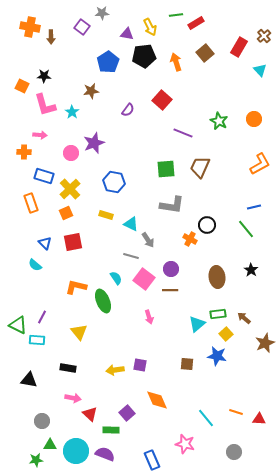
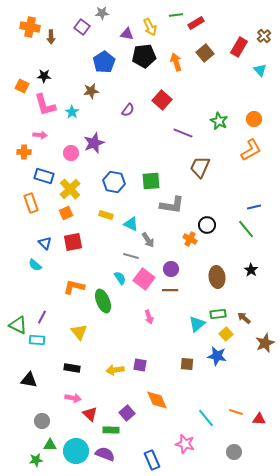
blue pentagon at (108, 62): moved 4 px left
orange L-shape at (260, 164): moved 9 px left, 14 px up
green square at (166, 169): moved 15 px left, 12 px down
cyan semicircle at (116, 278): moved 4 px right
orange L-shape at (76, 287): moved 2 px left
black rectangle at (68, 368): moved 4 px right
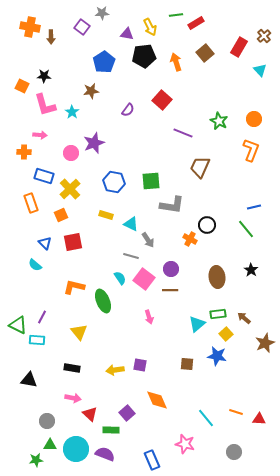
orange L-shape at (251, 150): rotated 40 degrees counterclockwise
orange square at (66, 213): moved 5 px left, 2 px down
gray circle at (42, 421): moved 5 px right
cyan circle at (76, 451): moved 2 px up
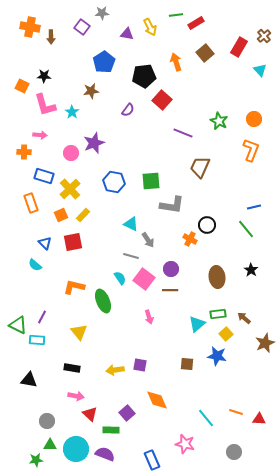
black pentagon at (144, 56): moved 20 px down
yellow rectangle at (106, 215): moved 23 px left; rotated 64 degrees counterclockwise
pink arrow at (73, 398): moved 3 px right, 2 px up
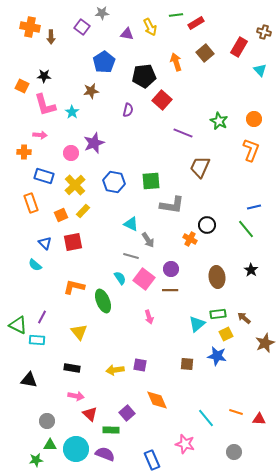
brown cross at (264, 36): moved 4 px up; rotated 32 degrees counterclockwise
purple semicircle at (128, 110): rotated 24 degrees counterclockwise
yellow cross at (70, 189): moved 5 px right, 4 px up
yellow rectangle at (83, 215): moved 4 px up
yellow square at (226, 334): rotated 16 degrees clockwise
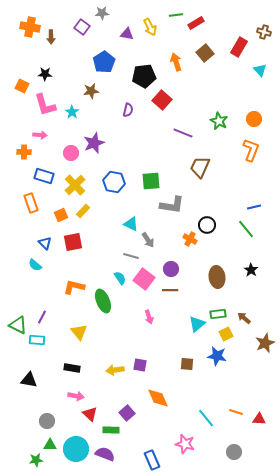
black star at (44, 76): moved 1 px right, 2 px up
orange diamond at (157, 400): moved 1 px right, 2 px up
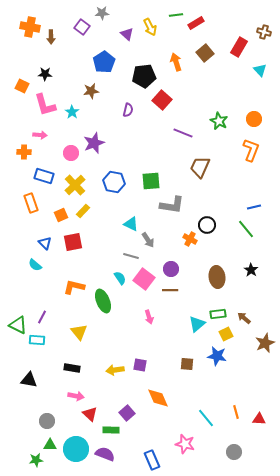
purple triangle at (127, 34): rotated 32 degrees clockwise
orange line at (236, 412): rotated 56 degrees clockwise
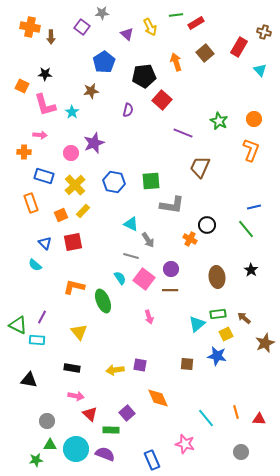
gray circle at (234, 452): moved 7 px right
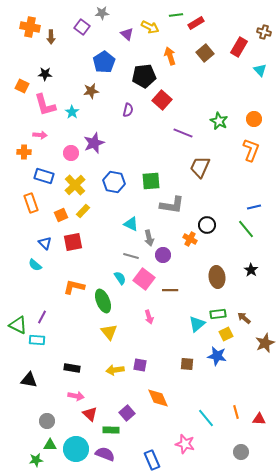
yellow arrow at (150, 27): rotated 36 degrees counterclockwise
orange arrow at (176, 62): moved 6 px left, 6 px up
gray arrow at (148, 240): moved 1 px right, 2 px up; rotated 21 degrees clockwise
purple circle at (171, 269): moved 8 px left, 14 px up
yellow triangle at (79, 332): moved 30 px right
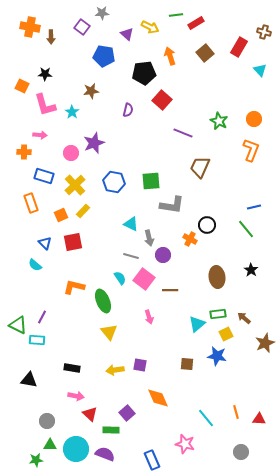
blue pentagon at (104, 62): moved 6 px up; rotated 30 degrees counterclockwise
black pentagon at (144, 76): moved 3 px up
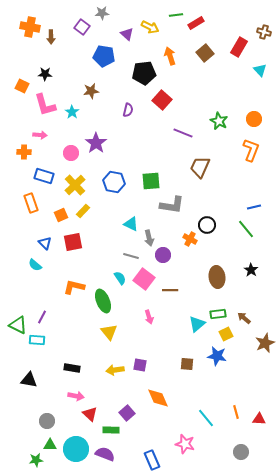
purple star at (94, 143): moved 2 px right; rotated 15 degrees counterclockwise
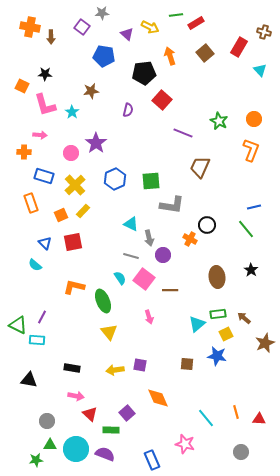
blue hexagon at (114, 182): moved 1 px right, 3 px up; rotated 25 degrees clockwise
